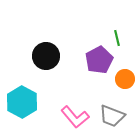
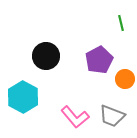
green line: moved 4 px right, 15 px up
cyan hexagon: moved 1 px right, 5 px up
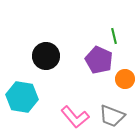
green line: moved 7 px left, 13 px down
purple pentagon: rotated 20 degrees counterclockwise
cyan hexagon: moved 1 px left; rotated 20 degrees counterclockwise
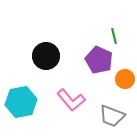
cyan hexagon: moved 1 px left, 5 px down; rotated 20 degrees counterclockwise
pink L-shape: moved 4 px left, 17 px up
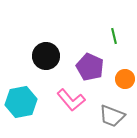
purple pentagon: moved 9 px left, 7 px down
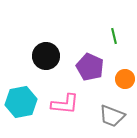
pink L-shape: moved 6 px left, 4 px down; rotated 44 degrees counterclockwise
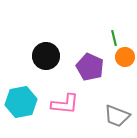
green line: moved 2 px down
orange circle: moved 22 px up
gray trapezoid: moved 5 px right
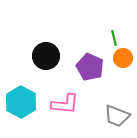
orange circle: moved 2 px left, 1 px down
cyan hexagon: rotated 20 degrees counterclockwise
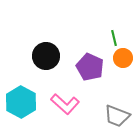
pink L-shape: rotated 36 degrees clockwise
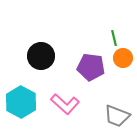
black circle: moved 5 px left
purple pentagon: moved 1 px right; rotated 16 degrees counterclockwise
